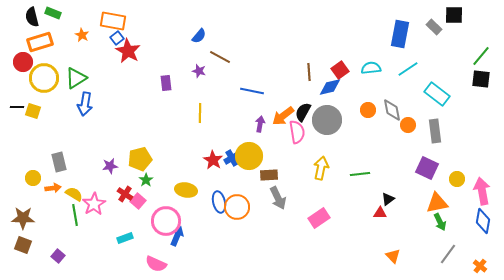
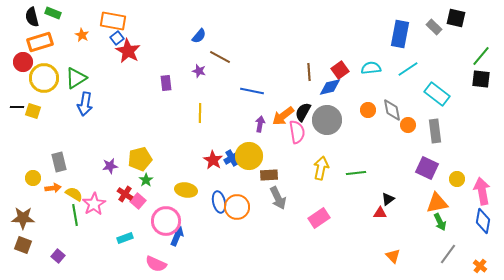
black square at (454, 15): moved 2 px right, 3 px down; rotated 12 degrees clockwise
green line at (360, 174): moved 4 px left, 1 px up
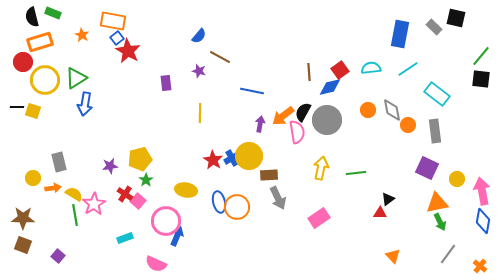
yellow circle at (44, 78): moved 1 px right, 2 px down
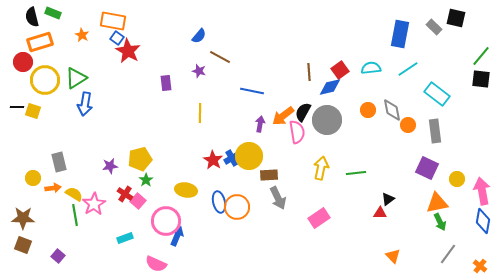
blue square at (117, 38): rotated 16 degrees counterclockwise
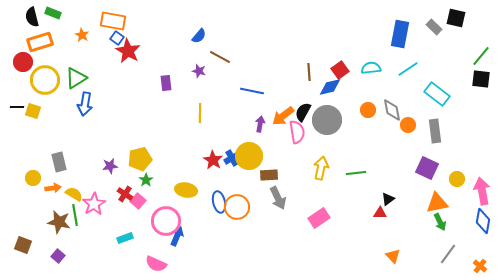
brown star at (23, 218): moved 36 px right, 4 px down; rotated 10 degrees clockwise
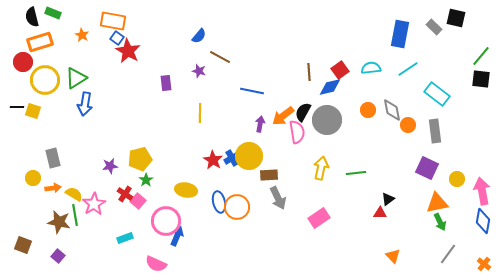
gray rectangle at (59, 162): moved 6 px left, 4 px up
orange cross at (480, 266): moved 4 px right, 2 px up
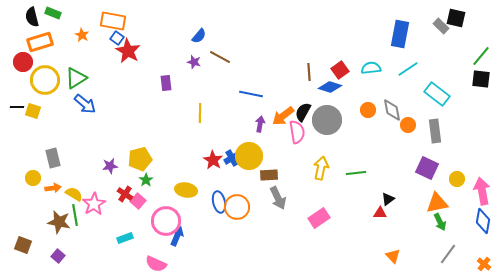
gray rectangle at (434, 27): moved 7 px right, 1 px up
purple star at (199, 71): moved 5 px left, 9 px up
blue diamond at (330, 87): rotated 30 degrees clockwise
blue line at (252, 91): moved 1 px left, 3 px down
blue arrow at (85, 104): rotated 60 degrees counterclockwise
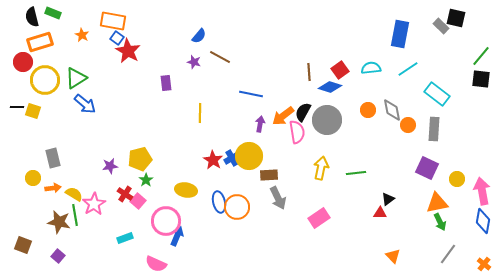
gray rectangle at (435, 131): moved 1 px left, 2 px up; rotated 10 degrees clockwise
